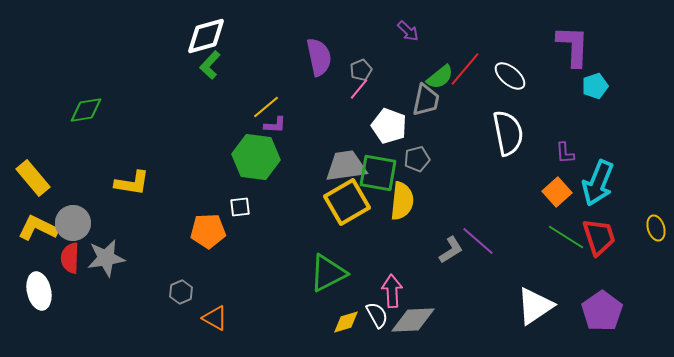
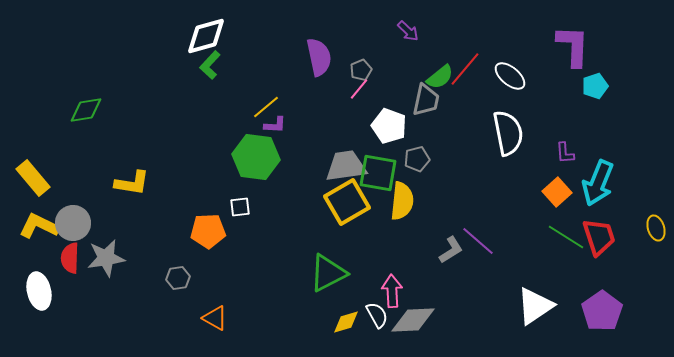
yellow L-shape at (38, 228): moved 1 px right, 2 px up
gray hexagon at (181, 292): moved 3 px left, 14 px up; rotated 15 degrees clockwise
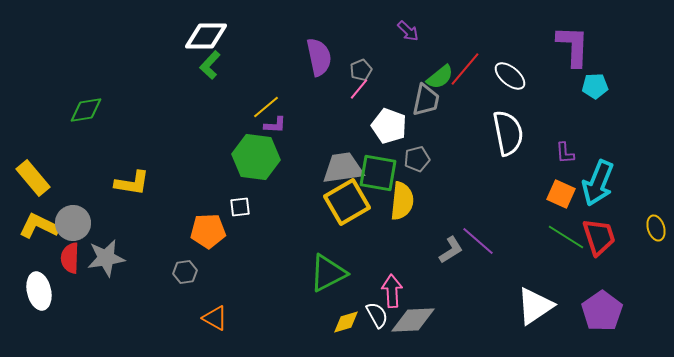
white diamond at (206, 36): rotated 15 degrees clockwise
cyan pentagon at (595, 86): rotated 15 degrees clockwise
gray trapezoid at (346, 166): moved 3 px left, 2 px down
orange square at (557, 192): moved 4 px right, 2 px down; rotated 24 degrees counterclockwise
gray hexagon at (178, 278): moved 7 px right, 6 px up
